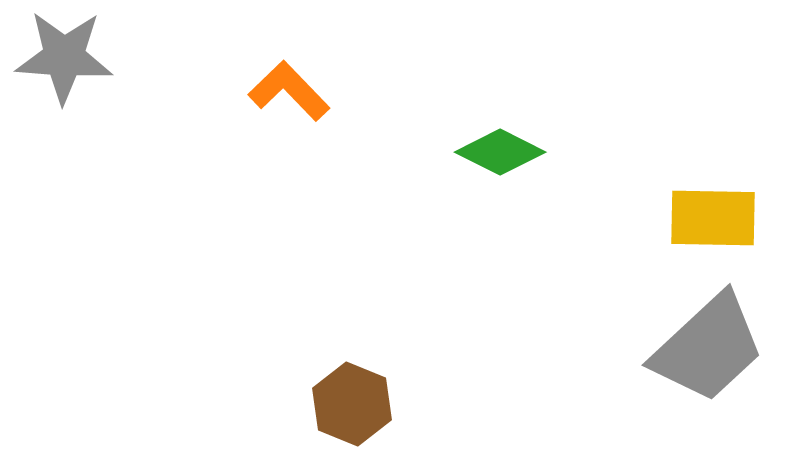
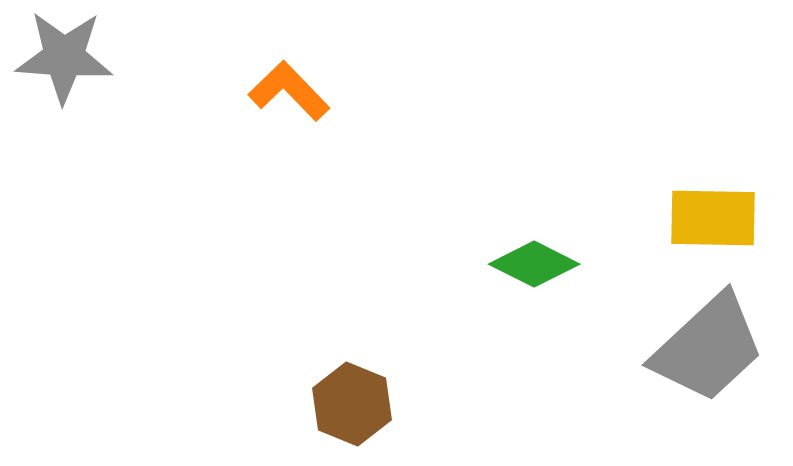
green diamond: moved 34 px right, 112 px down
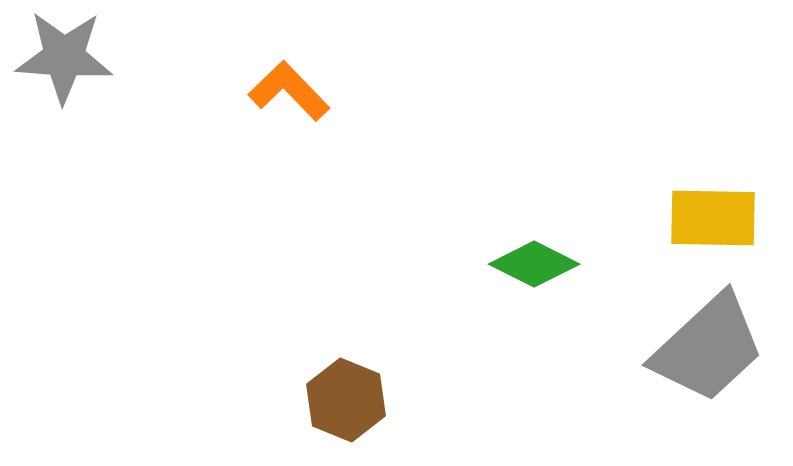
brown hexagon: moved 6 px left, 4 px up
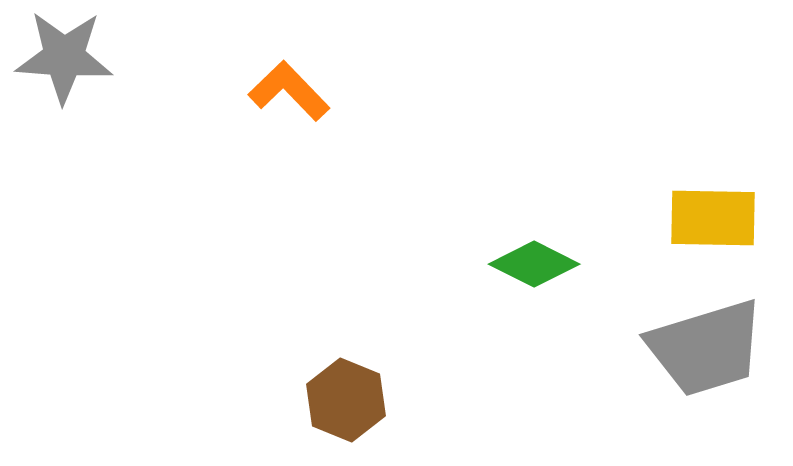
gray trapezoid: moved 2 px left; rotated 26 degrees clockwise
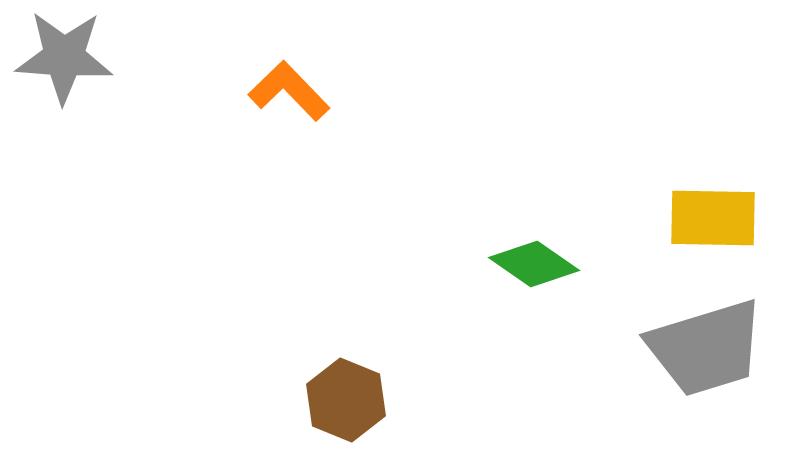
green diamond: rotated 8 degrees clockwise
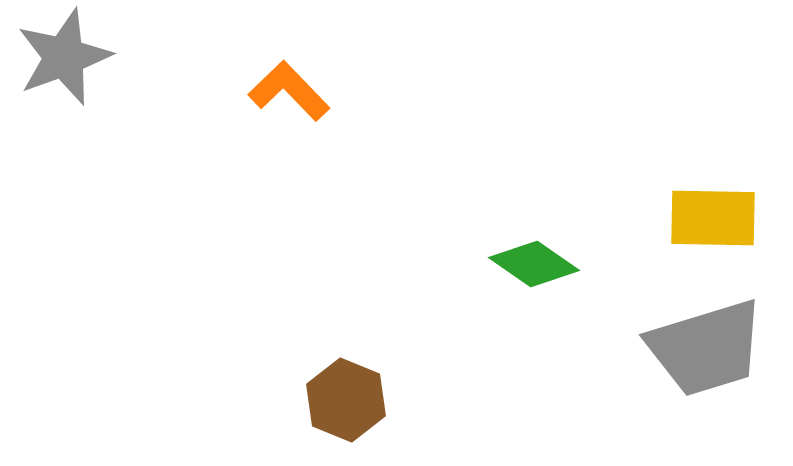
gray star: rotated 24 degrees counterclockwise
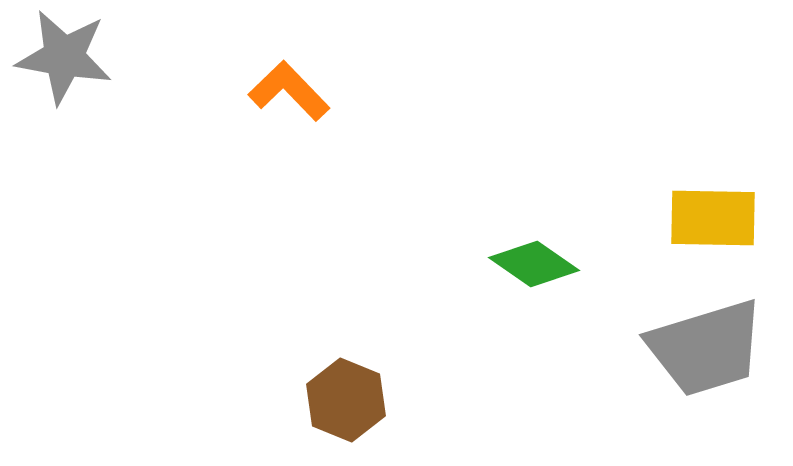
gray star: rotated 30 degrees clockwise
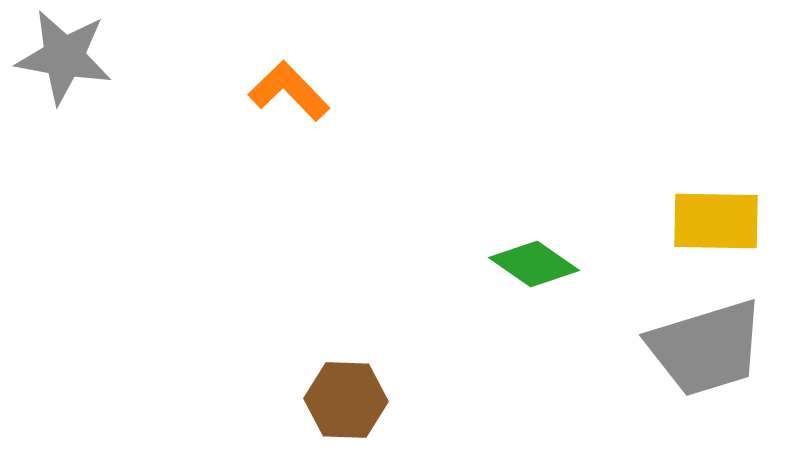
yellow rectangle: moved 3 px right, 3 px down
brown hexagon: rotated 20 degrees counterclockwise
